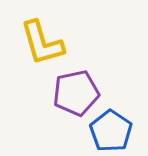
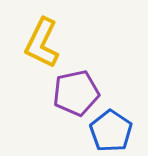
yellow L-shape: rotated 42 degrees clockwise
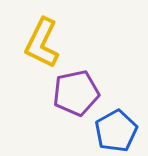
blue pentagon: moved 5 px right; rotated 9 degrees clockwise
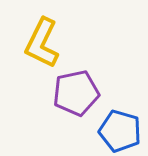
blue pentagon: moved 4 px right; rotated 27 degrees counterclockwise
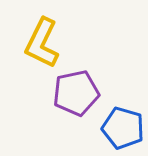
blue pentagon: moved 3 px right, 3 px up
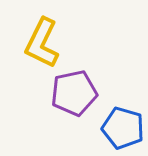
purple pentagon: moved 2 px left
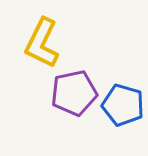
blue pentagon: moved 23 px up
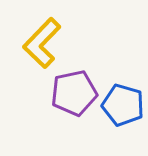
yellow L-shape: rotated 18 degrees clockwise
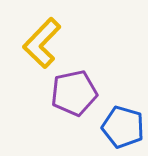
blue pentagon: moved 22 px down
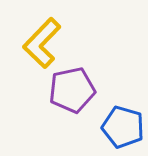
purple pentagon: moved 2 px left, 3 px up
